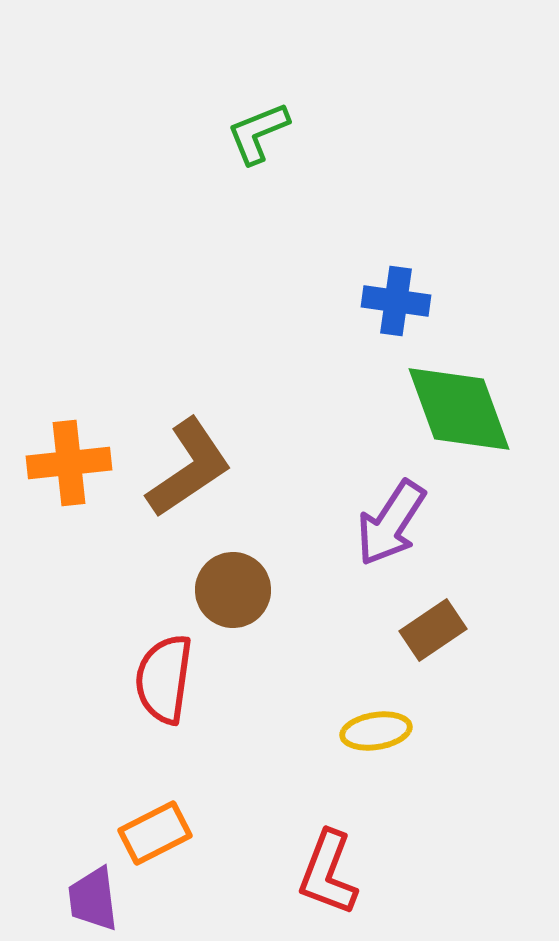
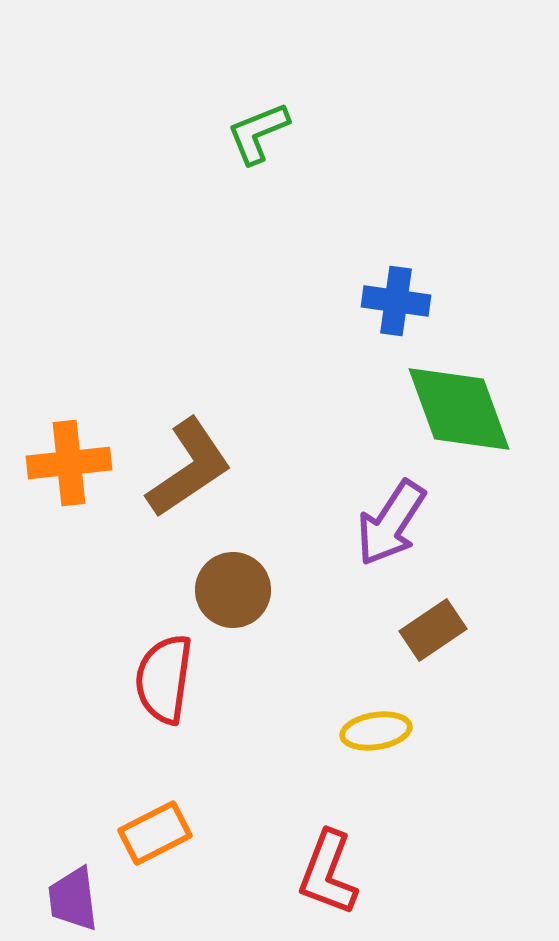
purple trapezoid: moved 20 px left
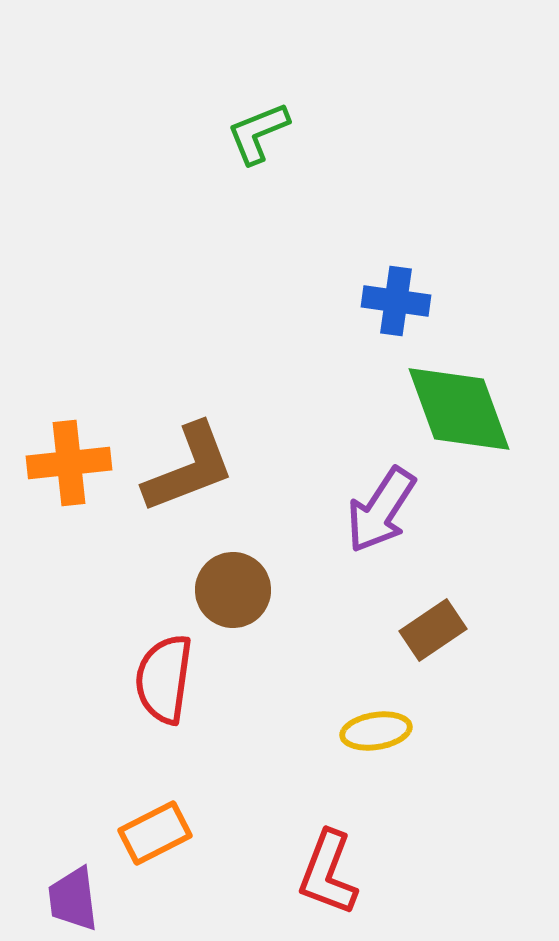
brown L-shape: rotated 13 degrees clockwise
purple arrow: moved 10 px left, 13 px up
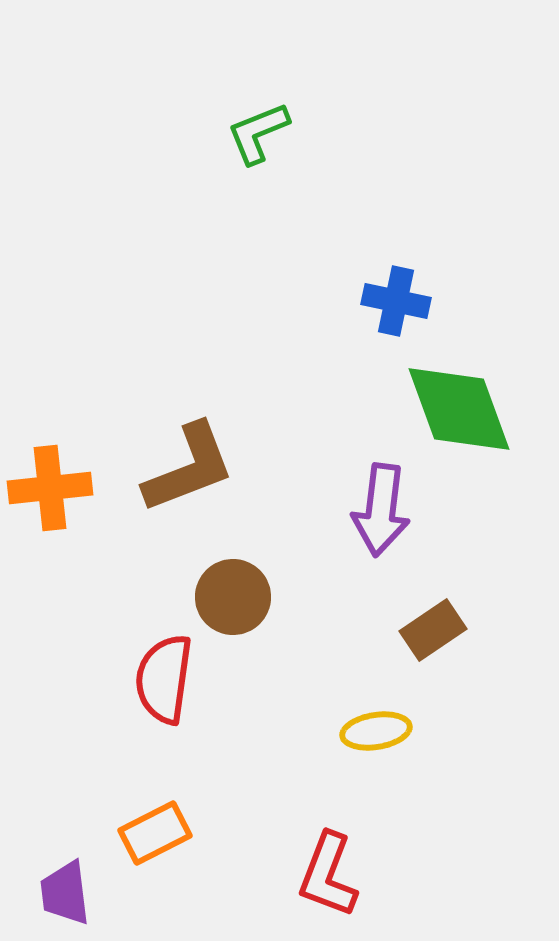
blue cross: rotated 4 degrees clockwise
orange cross: moved 19 px left, 25 px down
purple arrow: rotated 26 degrees counterclockwise
brown circle: moved 7 px down
red L-shape: moved 2 px down
purple trapezoid: moved 8 px left, 6 px up
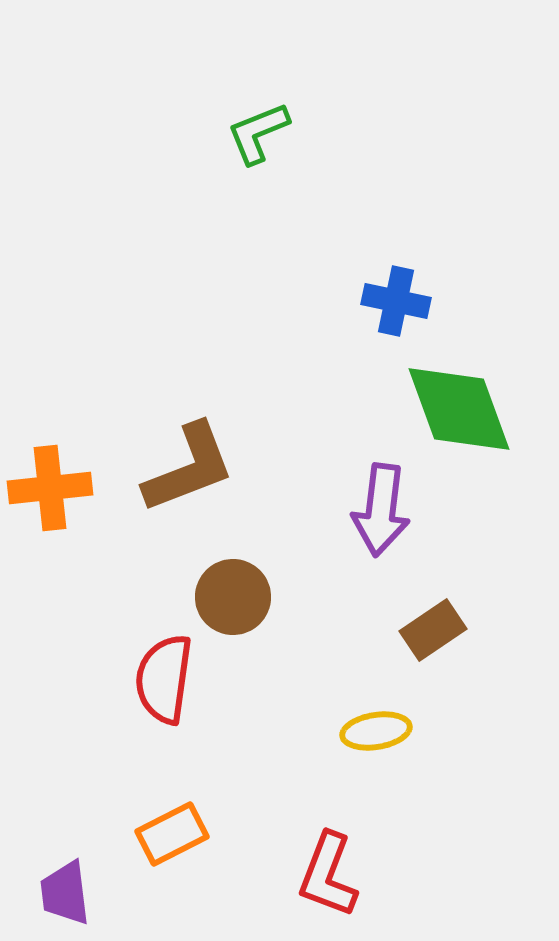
orange rectangle: moved 17 px right, 1 px down
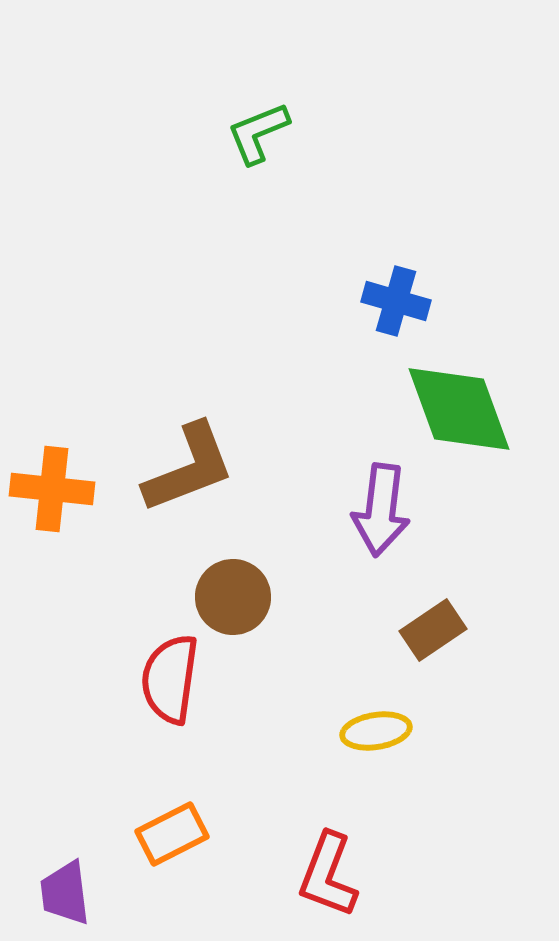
blue cross: rotated 4 degrees clockwise
orange cross: moved 2 px right, 1 px down; rotated 12 degrees clockwise
red semicircle: moved 6 px right
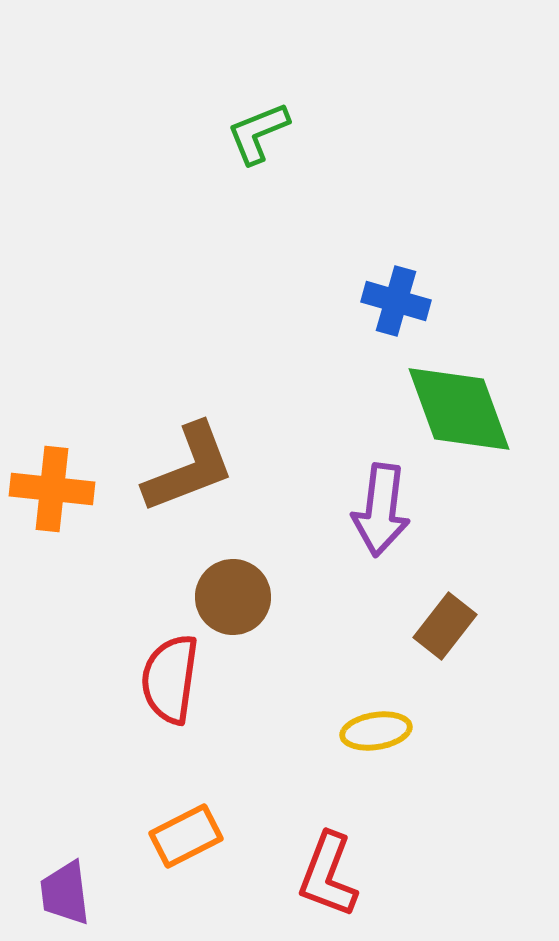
brown rectangle: moved 12 px right, 4 px up; rotated 18 degrees counterclockwise
orange rectangle: moved 14 px right, 2 px down
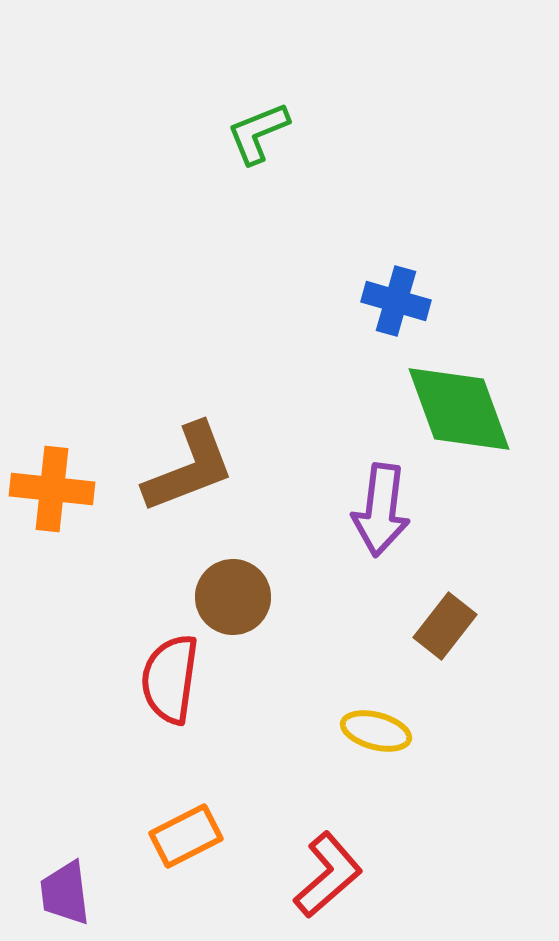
yellow ellipse: rotated 24 degrees clockwise
red L-shape: rotated 152 degrees counterclockwise
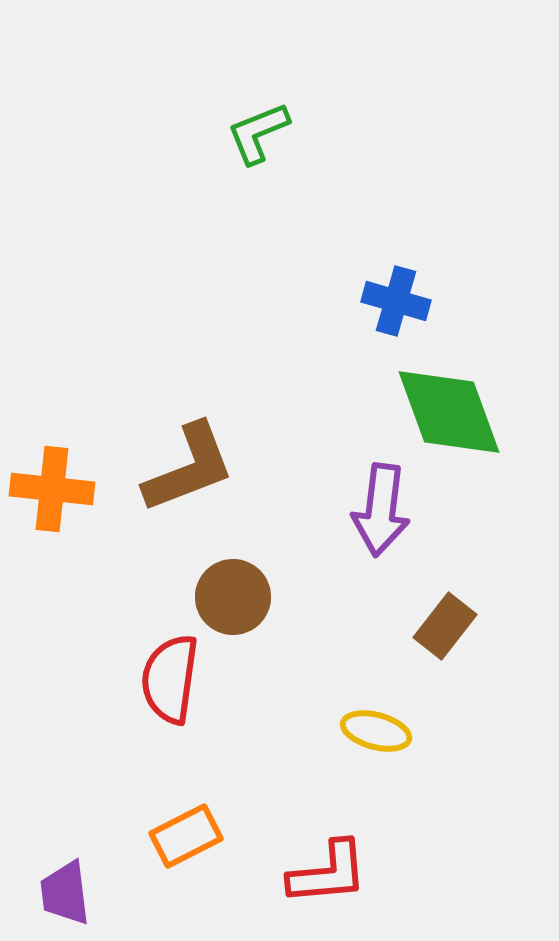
green diamond: moved 10 px left, 3 px down
red L-shape: moved 2 px up; rotated 36 degrees clockwise
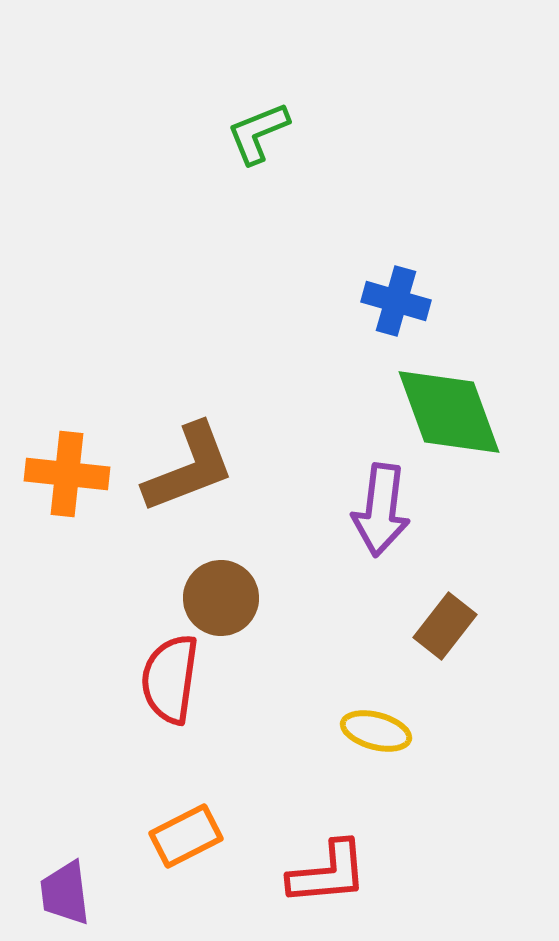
orange cross: moved 15 px right, 15 px up
brown circle: moved 12 px left, 1 px down
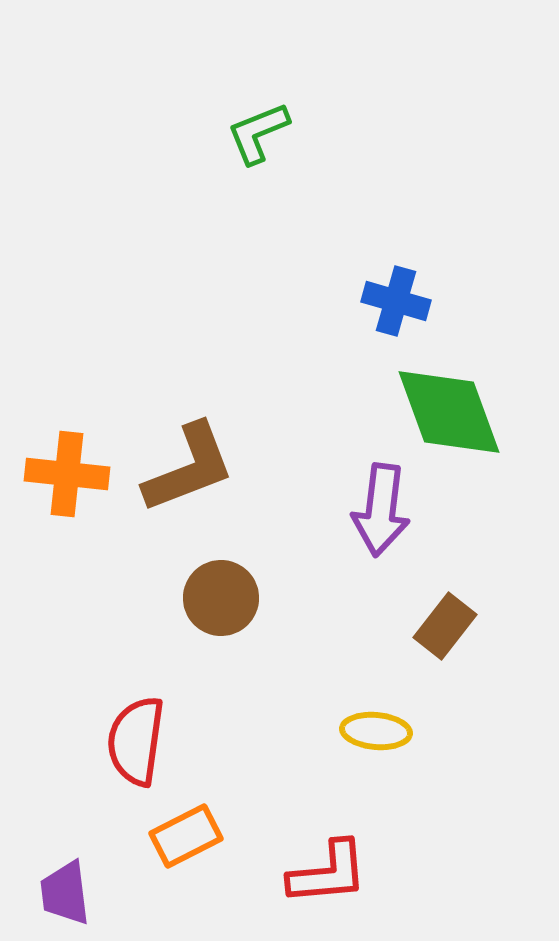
red semicircle: moved 34 px left, 62 px down
yellow ellipse: rotated 10 degrees counterclockwise
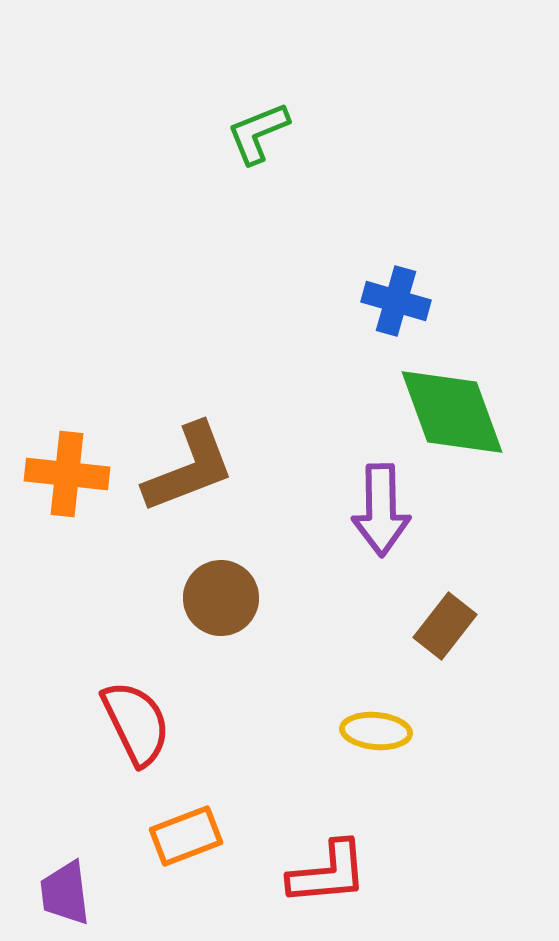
green diamond: moved 3 px right
purple arrow: rotated 8 degrees counterclockwise
red semicircle: moved 18 px up; rotated 146 degrees clockwise
orange rectangle: rotated 6 degrees clockwise
